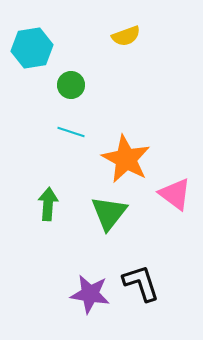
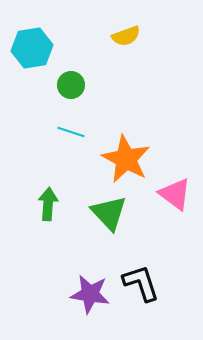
green triangle: rotated 21 degrees counterclockwise
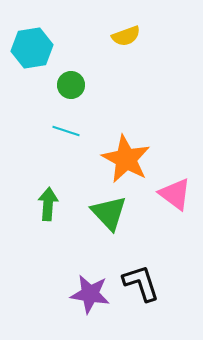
cyan line: moved 5 px left, 1 px up
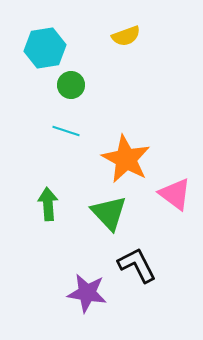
cyan hexagon: moved 13 px right
green arrow: rotated 8 degrees counterclockwise
black L-shape: moved 4 px left, 18 px up; rotated 9 degrees counterclockwise
purple star: moved 3 px left, 1 px up
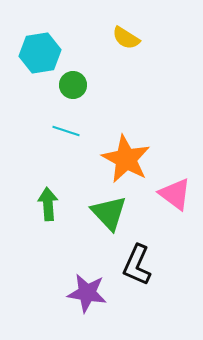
yellow semicircle: moved 2 px down; rotated 52 degrees clockwise
cyan hexagon: moved 5 px left, 5 px down
green circle: moved 2 px right
black L-shape: rotated 129 degrees counterclockwise
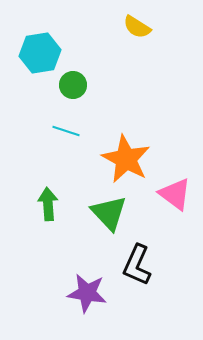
yellow semicircle: moved 11 px right, 11 px up
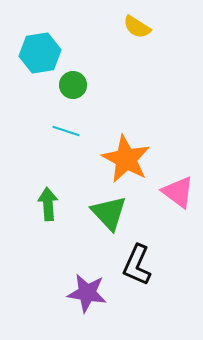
pink triangle: moved 3 px right, 2 px up
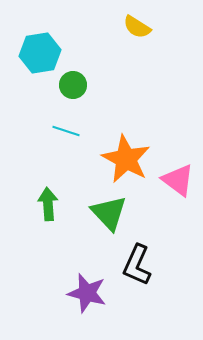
pink triangle: moved 12 px up
purple star: rotated 6 degrees clockwise
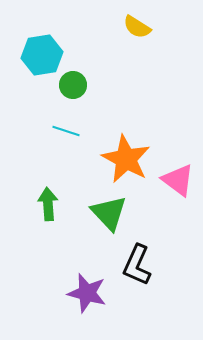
cyan hexagon: moved 2 px right, 2 px down
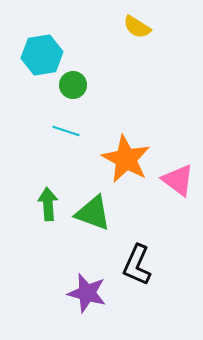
green triangle: moved 16 px left; rotated 27 degrees counterclockwise
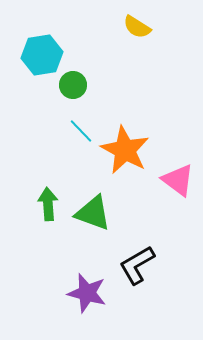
cyan line: moved 15 px right; rotated 28 degrees clockwise
orange star: moved 1 px left, 9 px up
black L-shape: rotated 36 degrees clockwise
